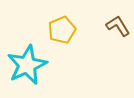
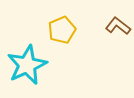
brown L-shape: rotated 20 degrees counterclockwise
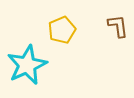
brown L-shape: rotated 45 degrees clockwise
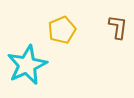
brown L-shape: moved 1 px down; rotated 15 degrees clockwise
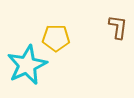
yellow pentagon: moved 6 px left, 8 px down; rotated 24 degrees clockwise
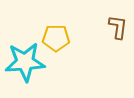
cyan star: moved 2 px left, 3 px up; rotated 21 degrees clockwise
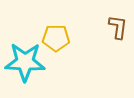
cyan star: rotated 6 degrees clockwise
